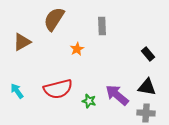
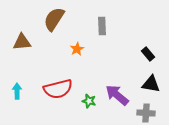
brown triangle: rotated 24 degrees clockwise
black triangle: moved 4 px right, 3 px up
cyan arrow: rotated 35 degrees clockwise
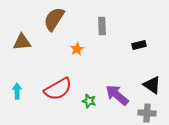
black rectangle: moved 9 px left, 9 px up; rotated 64 degrees counterclockwise
black triangle: moved 1 px right, 1 px down; rotated 24 degrees clockwise
red semicircle: rotated 16 degrees counterclockwise
gray cross: moved 1 px right
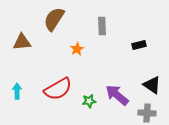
green star: rotated 24 degrees counterclockwise
